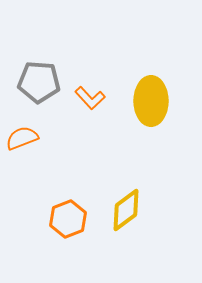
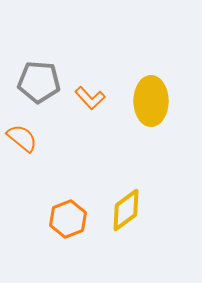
orange semicircle: rotated 60 degrees clockwise
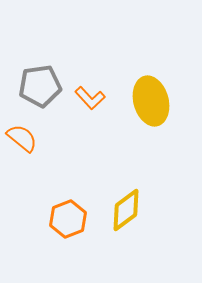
gray pentagon: moved 1 px right, 4 px down; rotated 12 degrees counterclockwise
yellow ellipse: rotated 15 degrees counterclockwise
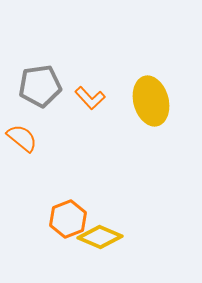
yellow diamond: moved 26 px left, 27 px down; rotated 60 degrees clockwise
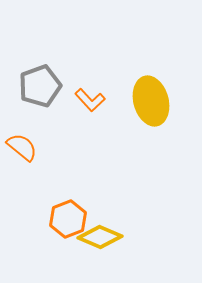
gray pentagon: rotated 12 degrees counterclockwise
orange L-shape: moved 2 px down
orange semicircle: moved 9 px down
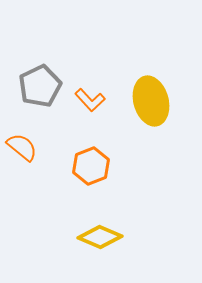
gray pentagon: rotated 6 degrees counterclockwise
orange hexagon: moved 23 px right, 53 px up
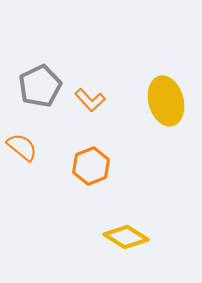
yellow ellipse: moved 15 px right
yellow diamond: moved 26 px right; rotated 9 degrees clockwise
